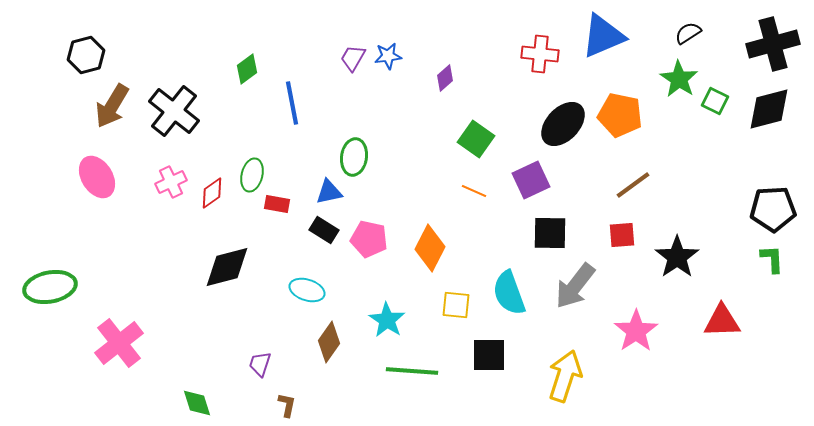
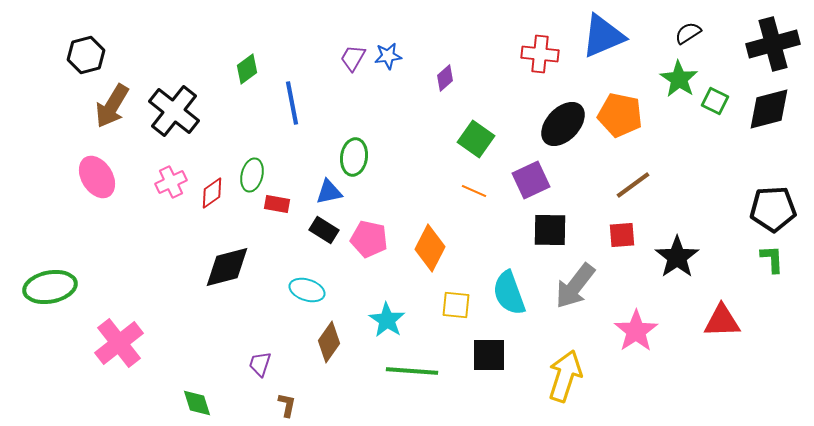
black square at (550, 233): moved 3 px up
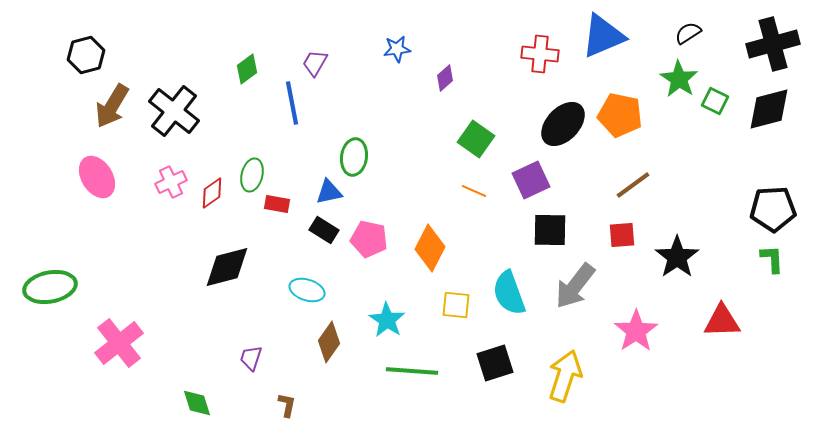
blue star at (388, 56): moved 9 px right, 7 px up
purple trapezoid at (353, 58): moved 38 px left, 5 px down
black square at (489, 355): moved 6 px right, 8 px down; rotated 18 degrees counterclockwise
purple trapezoid at (260, 364): moved 9 px left, 6 px up
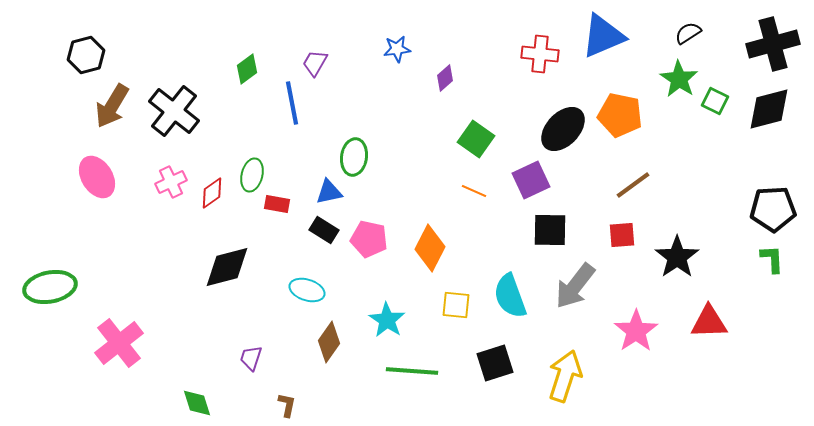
black ellipse at (563, 124): moved 5 px down
cyan semicircle at (509, 293): moved 1 px right, 3 px down
red triangle at (722, 321): moved 13 px left, 1 px down
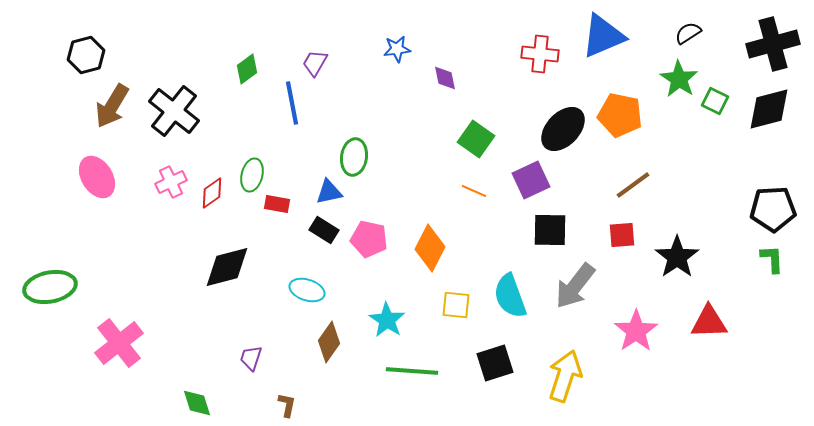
purple diamond at (445, 78): rotated 60 degrees counterclockwise
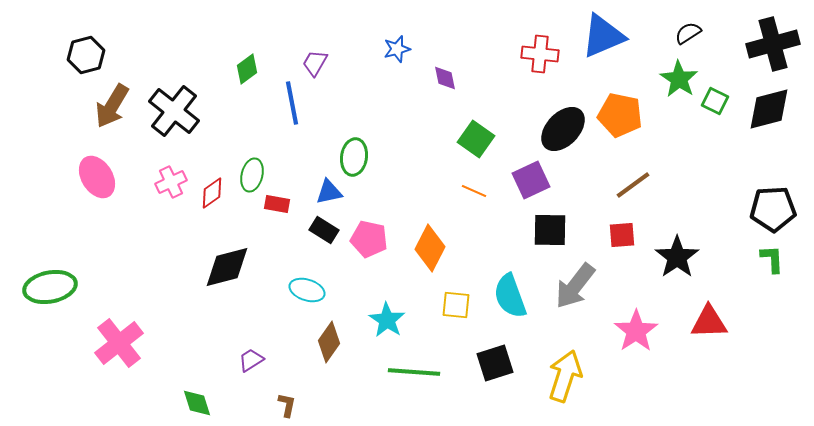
blue star at (397, 49): rotated 8 degrees counterclockwise
purple trapezoid at (251, 358): moved 2 px down; rotated 40 degrees clockwise
green line at (412, 371): moved 2 px right, 1 px down
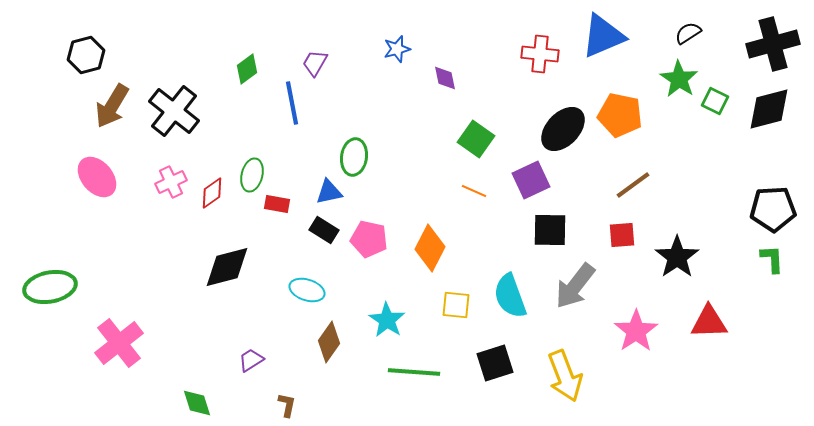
pink ellipse at (97, 177): rotated 9 degrees counterclockwise
yellow arrow at (565, 376): rotated 141 degrees clockwise
